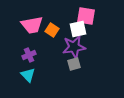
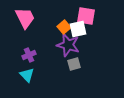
pink trapezoid: moved 7 px left, 7 px up; rotated 105 degrees counterclockwise
orange square: moved 12 px right, 3 px up; rotated 16 degrees clockwise
purple star: moved 6 px left, 2 px up; rotated 25 degrees clockwise
cyan triangle: moved 1 px left
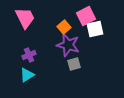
pink square: rotated 36 degrees counterclockwise
white square: moved 17 px right
cyan triangle: rotated 42 degrees clockwise
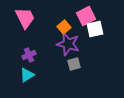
purple star: moved 1 px up
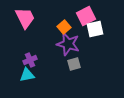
purple cross: moved 1 px right, 5 px down
cyan triangle: rotated 21 degrees clockwise
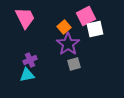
purple star: rotated 20 degrees clockwise
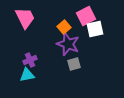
purple star: rotated 15 degrees counterclockwise
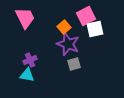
cyan triangle: rotated 21 degrees clockwise
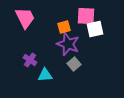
pink square: rotated 30 degrees clockwise
orange square: rotated 24 degrees clockwise
purple cross: rotated 32 degrees counterclockwise
gray square: rotated 24 degrees counterclockwise
cyan triangle: moved 18 px right; rotated 14 degrees counterclockwise
